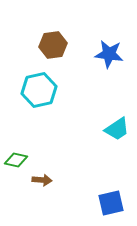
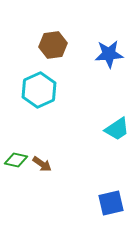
blue star: rotated 12 degrees counterclockwise
cyan hexagon: rotated 12 degrees counterclockwise
brown arrow: moved 16 px up; rotated 30 degrees clockwise
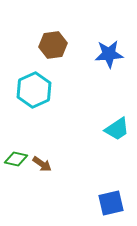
cyan hexagon: moved 5 px left
green diamond: moved 1 px up
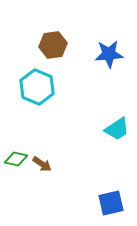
cyan hexagon: moved 3 px right, 3 px up; rotated 12 degrees counterclockwise
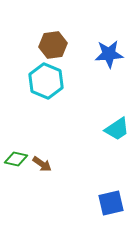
cyan hexagon: moved 9 px right, 6 px up
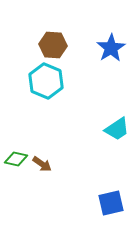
brown hexagon: rotated 12 degrees clockwise
blue star: moved 2 px right, 6 px up; rotated 28 degrees counterclockwise
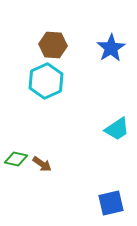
cyan hexagon: rotated 12 degrees clockwise
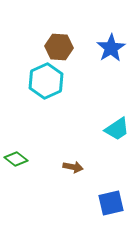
brown hexagon: moved 6 px right, 2 px down
green diamond: rotated 25 degrees clockwise
brown arrow: moved 31 px right, 3 px down; rotated 24 degrees counterclockwise
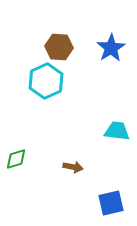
cyan trapezoid: moved 2 px down; rotated 140 degrees counterclockwise
green diamond: rotated 55 degrees counterclockwise
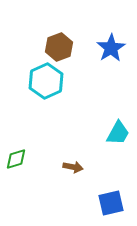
brown hexagon: rotated 24 degrees counterclockwise
cyan trapezoid: moved 1 px right, 2 px down; rotated 112 degrees clockwise
